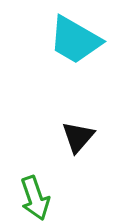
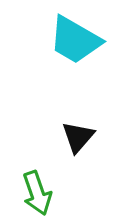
green arrow: moved 2 px right, 5 px up
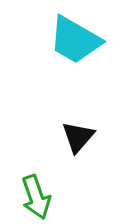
green arrow: moved 1 px left, 4 px down
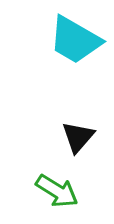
green arrow: moved 21 px right, 6 px up; rotated 39 degrees counterclockwise
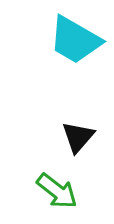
green arrow: rotated 6 degrees clockwise
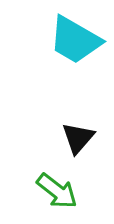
black triangle: moved 1 px down
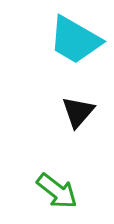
black triangle: moved 26 px up
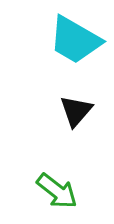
black triangle: moved 2 px left, 1 px up
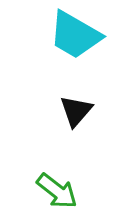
cyan trapezoid: moved 5 px up
